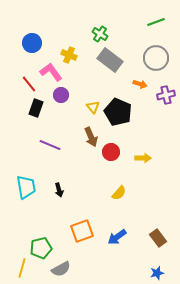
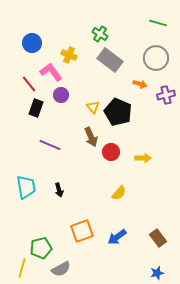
green line: moved 2 px right, 1 px down; rotated 36 degrees clockwise
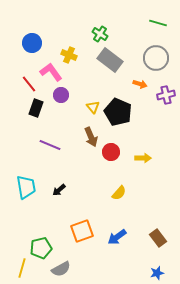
black arrow: rotated 64 degrees clockwise
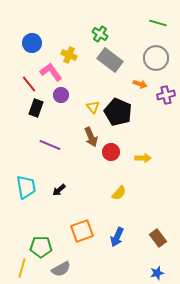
blue arrow: rotated 30 degrees counterclockwise
green pentagon: moved 1 px up; rotated 15 degrees clockwise
